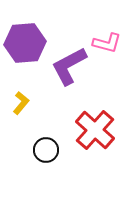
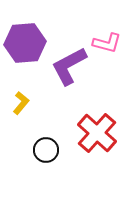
red cross: moved 2 px right, 3 px down
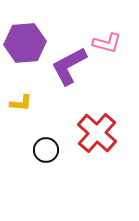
yellow L-shape: rotated 55 degrees clockwise
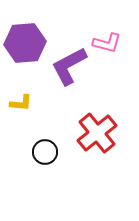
red cross: rotated 9 degrees clockwise
black circle: moved 1 px left, 2 px down
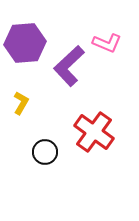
pink L-shape: rotated 8 degrees clockwise
purple L-shape: rotated 15 degrees counterclockwise
yellow L-shape: rotated 65 degrees counterclockwise
red cross: moved 3 px left, 1 px up; rotated 15 degrees counterclockwise
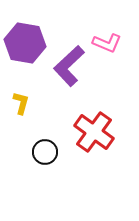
purple hexagon: rotated 15 degrees clockwise
yellow L-shape: rotated 15 degrees counterclockwise
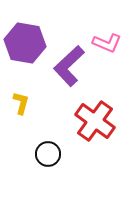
red cross: moved 1 px right, 11 px up
black circle: moved 3 px right, 2 px down
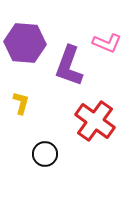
purple hexagon: rotated 6 degrees counterclockwise
purple L-shape: rotated 27 degrees counterclockwise
black circle: moved 3 px left
